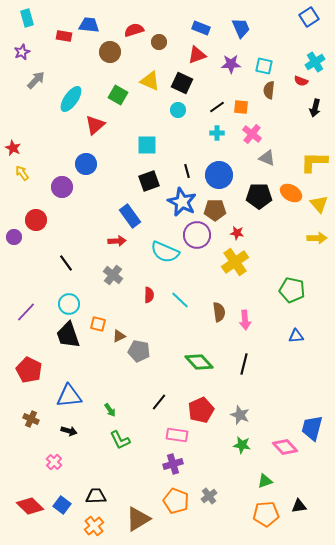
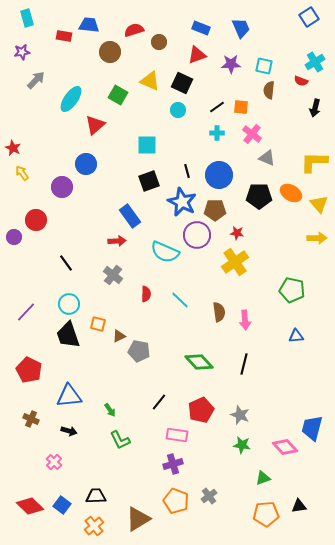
purple star at (22, 52): rotated 14 degrees clockwise
red semicircle at (149, 295): moved 3 px left, 1 px up
green triangle at (265, 481): moved 2 px left, 3 px up
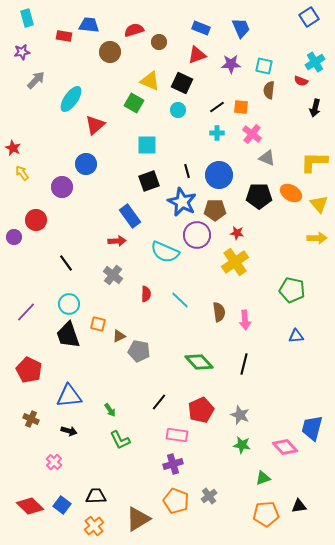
green square at (118, 95): moved 16 px right, 8 px down
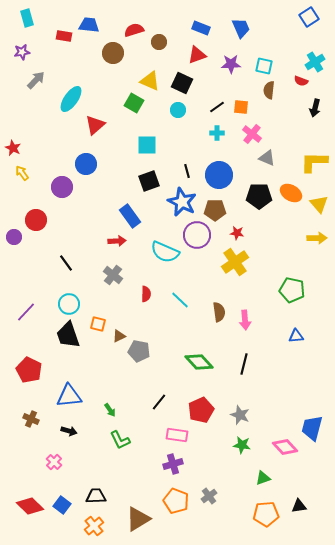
brown circle at (110, 52): moved 3 px right, 1 px down
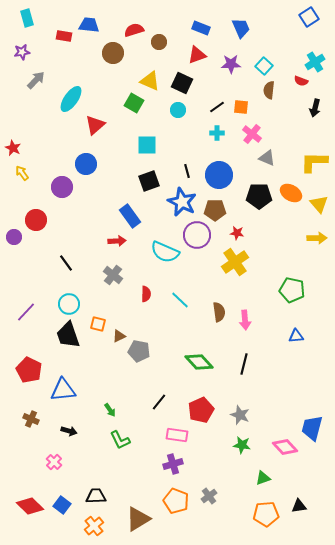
cyan square at (264, 66): rotated 30 degrees clockwise
blue triangle at (69, 396): moved 6 px left, 6 px up
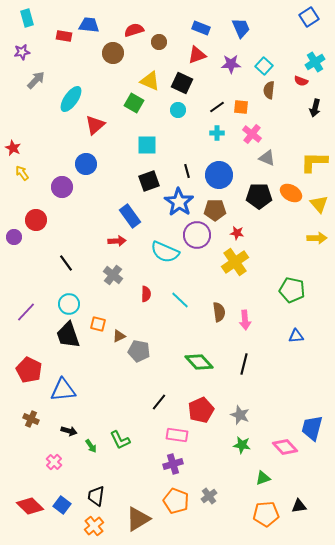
blue star at (182, 202): moved 3 px left; rotated 8 degrees clockwise
green arrow at (110, 410): moved 19 px left, 36 px down
black trapezoid at (96, 496): rotated 80 degrees counterclockwise
